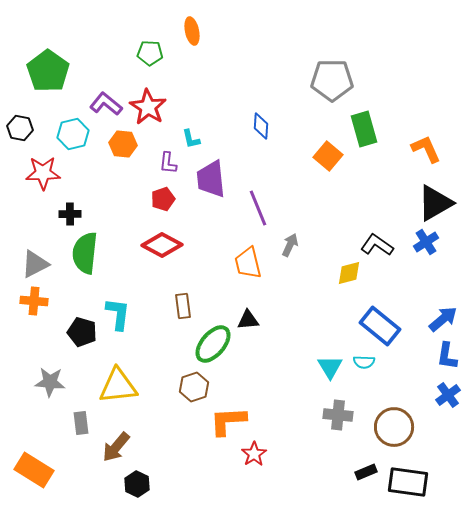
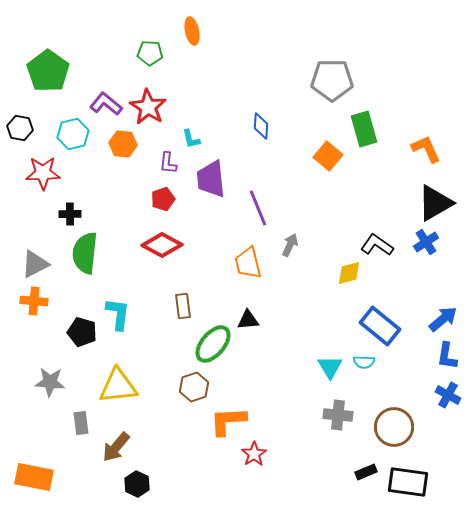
blue cross at (448, 395): rotated 25 degrees counterclockwise
orange rectangle at (34, 470): moved 7 px down; rotated 21 degrees counterclockwise
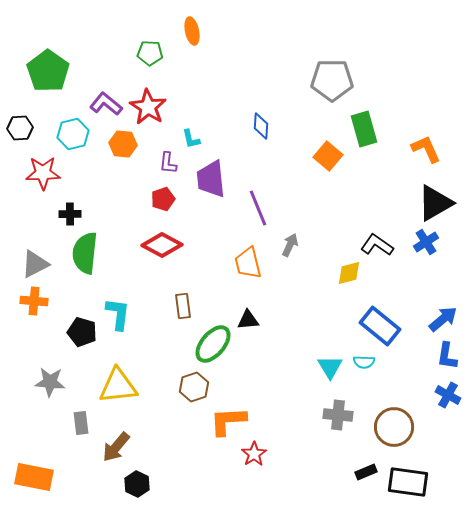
black hexagon at (20, 128): rotated 15 degrees counterclockwise
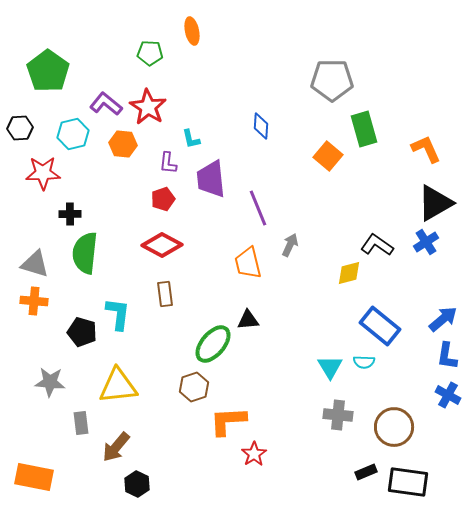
gray triangle at (35, 264): rotated 44 degrees clockwise
brown rectangle at (183, 306): moved 18 px left, 12 px up
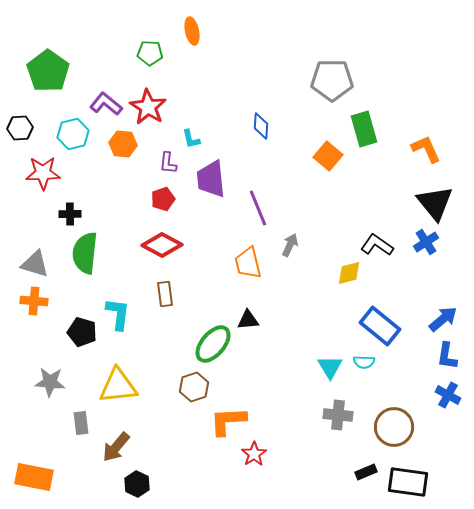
black triangle at (435, 203): rotated 39 degrees counterclockwise
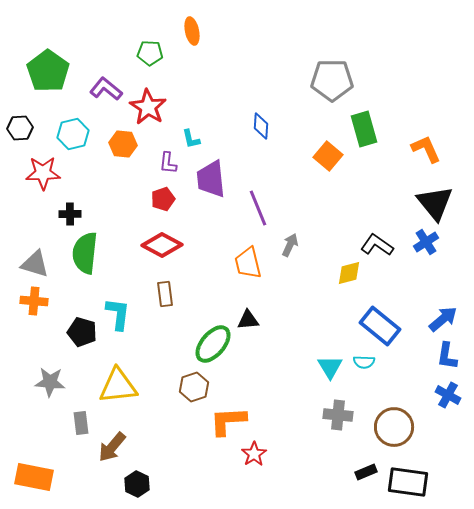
purple L-shape at (106, 104): moved 15 px up
brown arrow at (116, 447): moved 4 px left
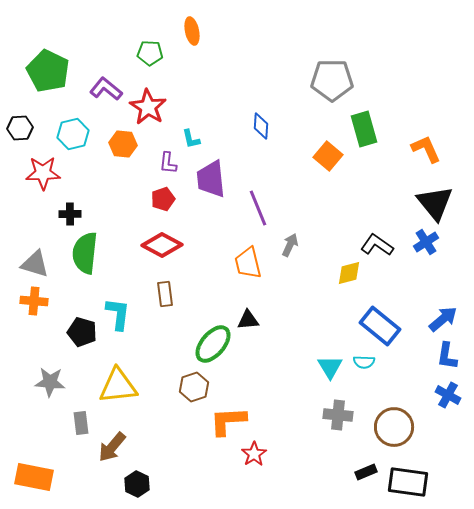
green pentagon at (48, 71): rotated 9 degrees counterclockwise
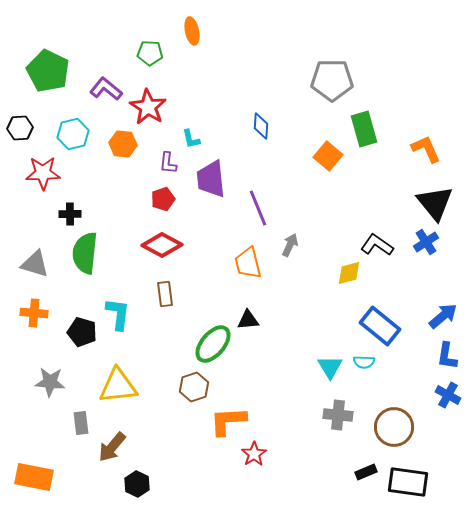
orange cross at (34, 301): moved 12 px down
blue arrow at (443, 319): moved 3 px up
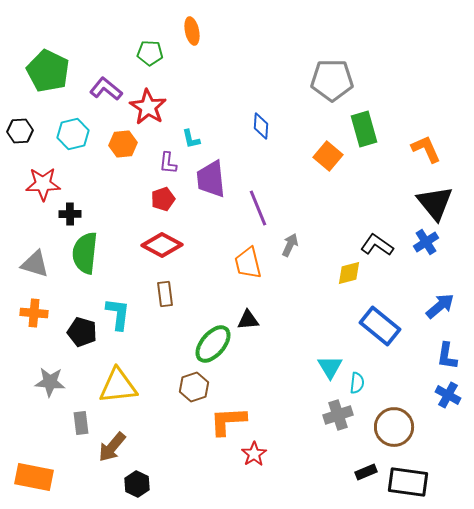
black hexagon at (20, 128): moved 3 px down
orange hexagon at (123, 144): rotated 12 degrees counterclockwise
red star at (43, 173): moved 11 px down
blue arrow at (443, 316): moved 3 px left, 10 px up
cyan semicircle at (364, 362): moved 7 px left, 21 px down; rotated 85 degrees counterclockwise
gray cross at (338, 415): rotated 24 degrees counterclockwise
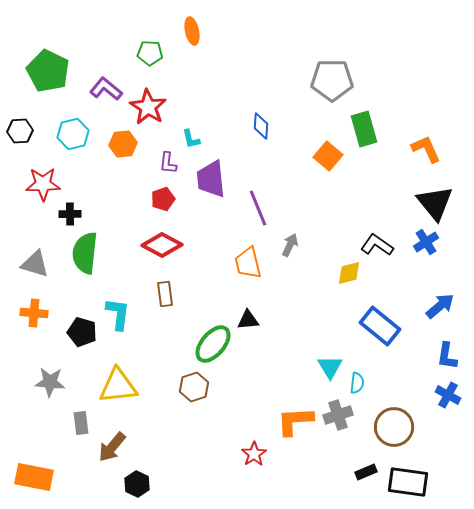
orange L-shape at (228, 421): moved 67 px right
